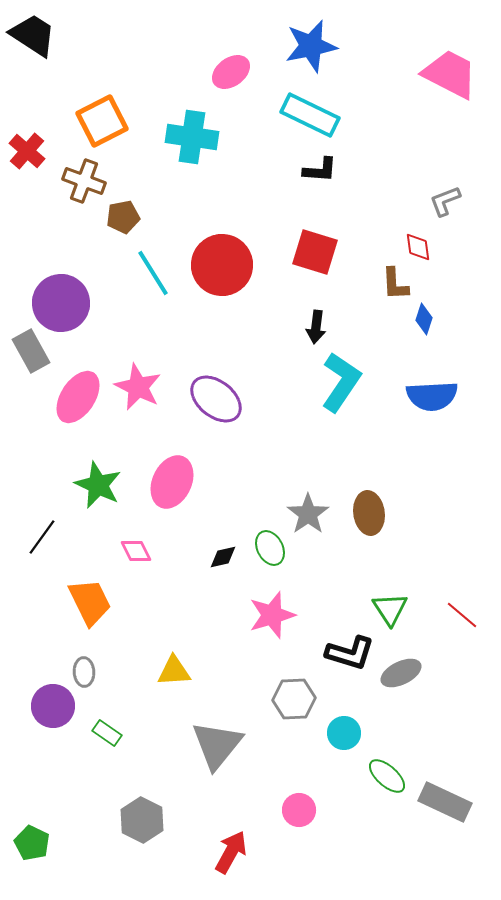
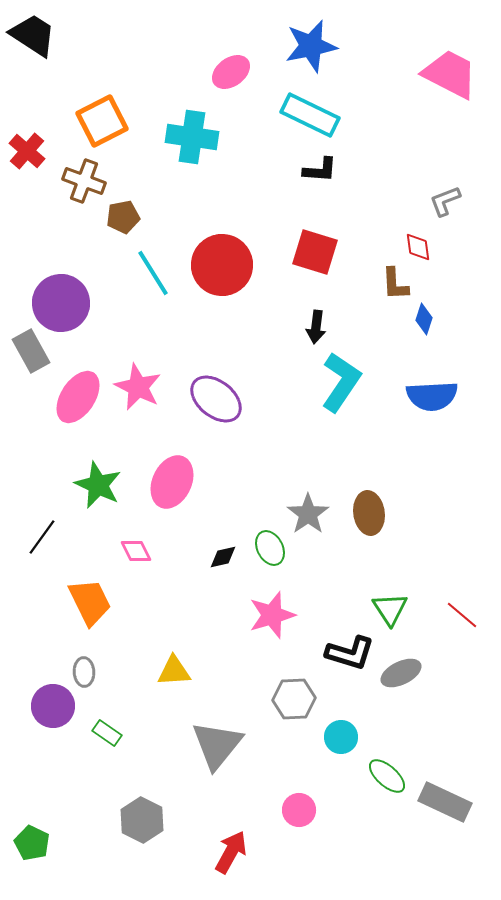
cyan circle at (344, 733): moved 3 px left, 4 px down
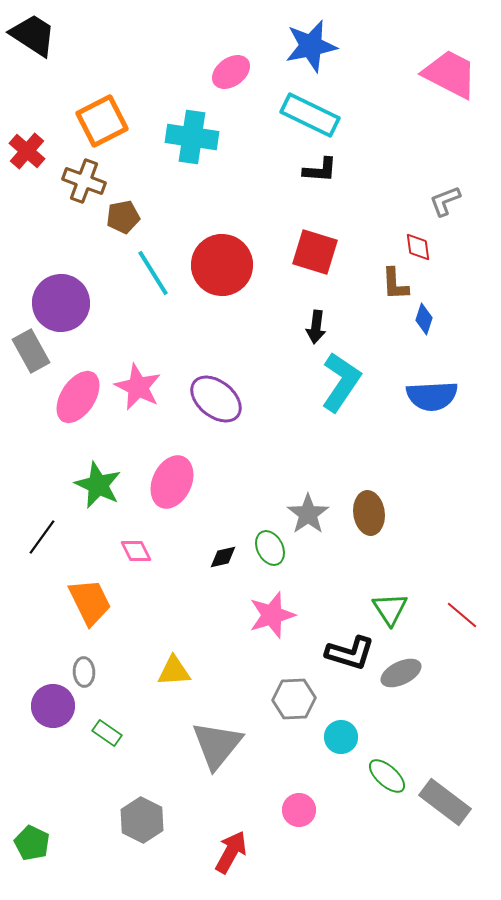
gray rectangle at (445, 802): rotated 12 degrees clockwise
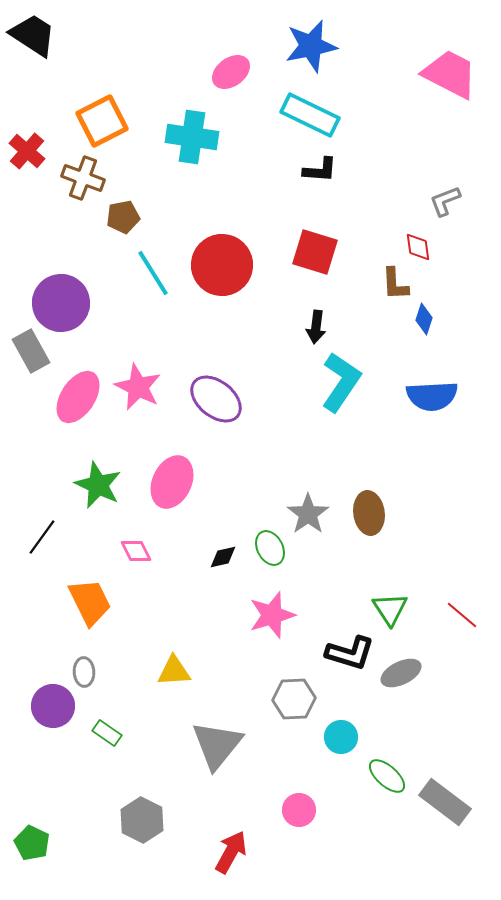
brown cross at (84, 181): moved 1 px left, 3 px up
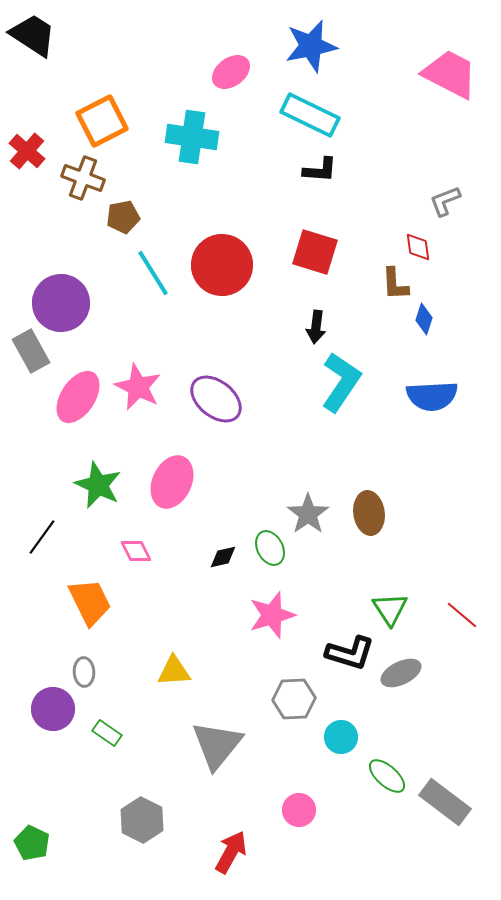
purple circle at (53, 706): moved 3 px down
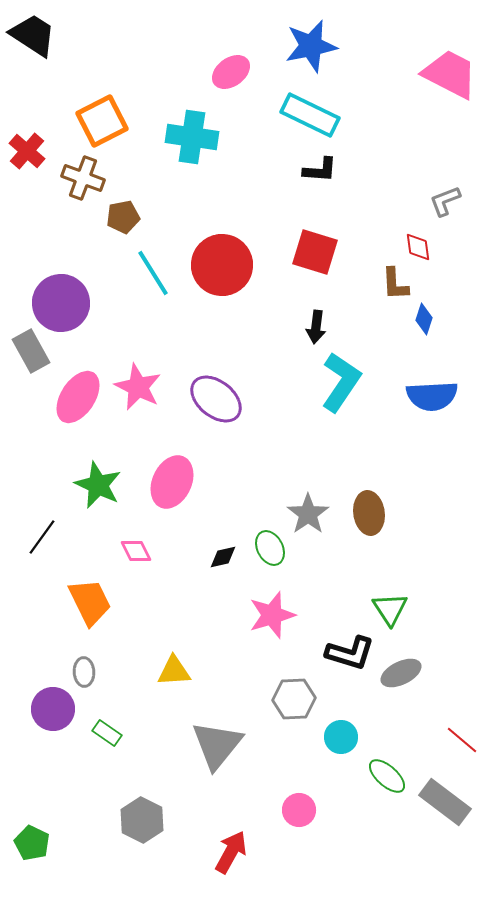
red line at (462, 615): moved 125 px down
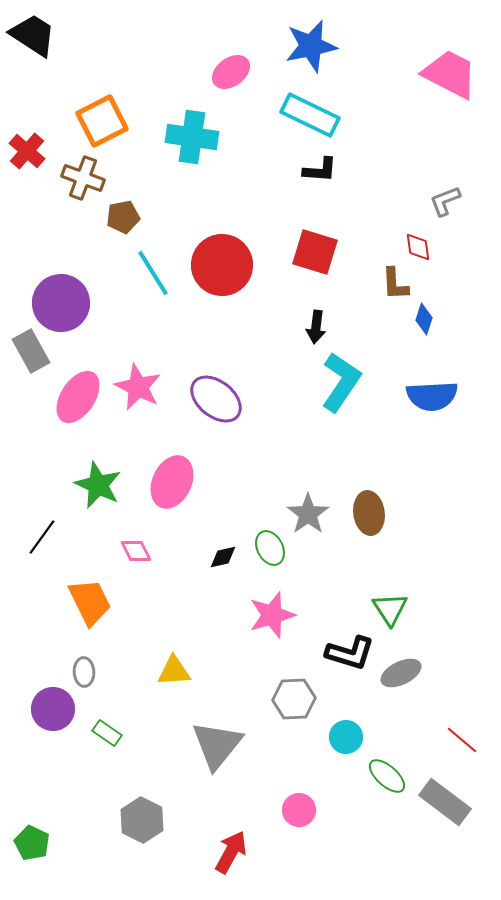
cyan circle at (341, 737): moved 5 px right
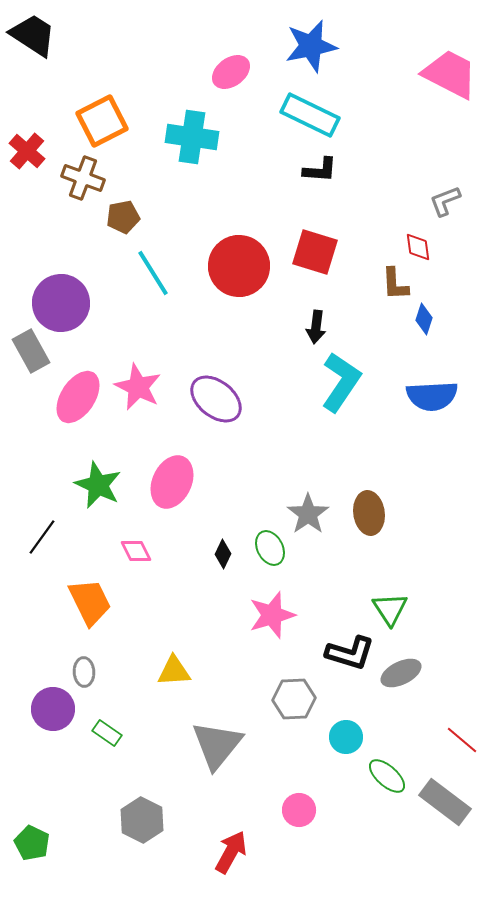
red circle at (222, 265): moved 17 px right, 1 px down
black diamond at (223, 557): moved 3 px up; rotated 52 degrees counterclockwise
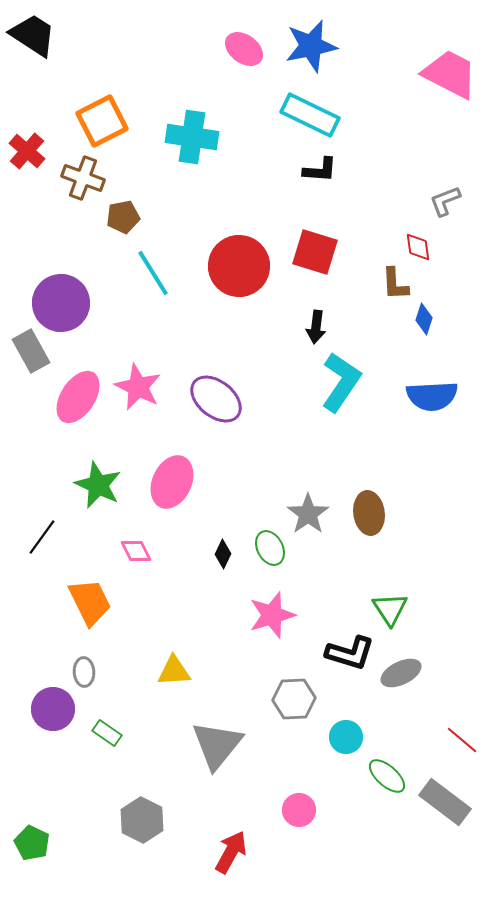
pink ellipse at (231, 72): moved 13 px right, 23 px up; rotated 72 degrees clockwise
